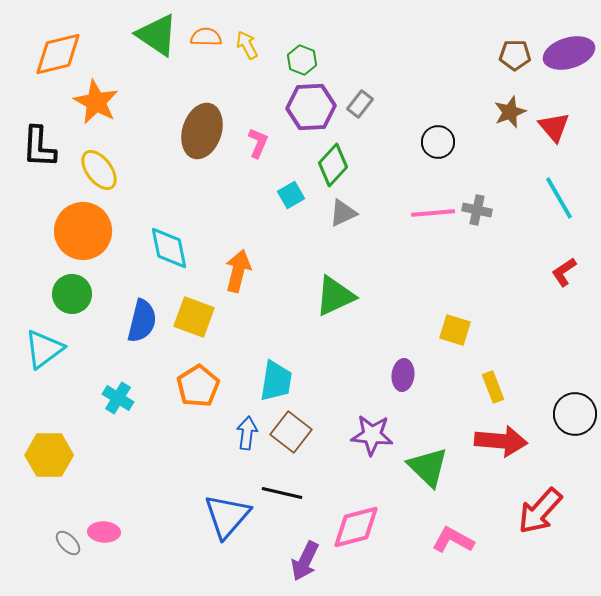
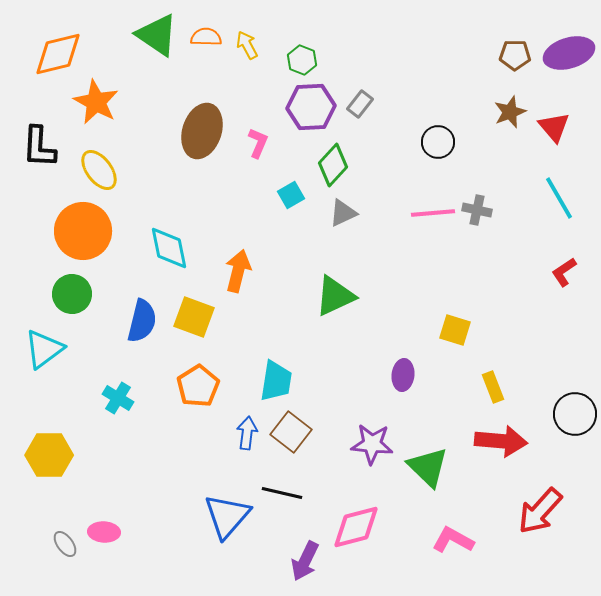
purple star at (372, 435): moved 9 px down
gray ellipse at (68, 543): moved 3 px left, 1 px down; rotated 8 degrees clockwise
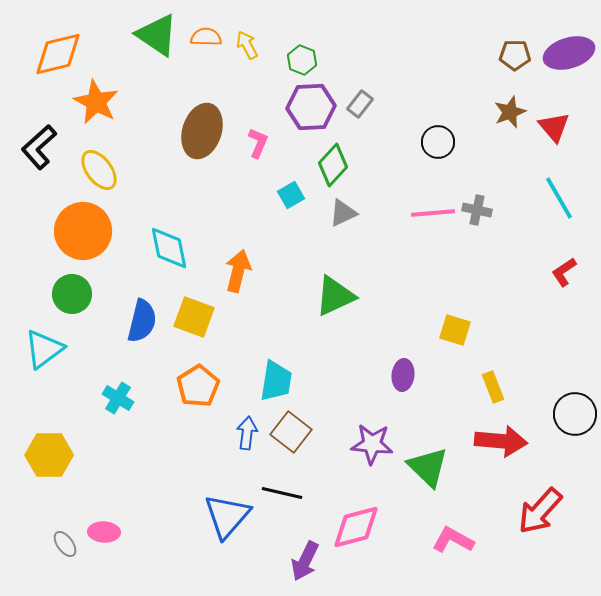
black L-shape at (39, 147): rotated 45 degrees clockwise
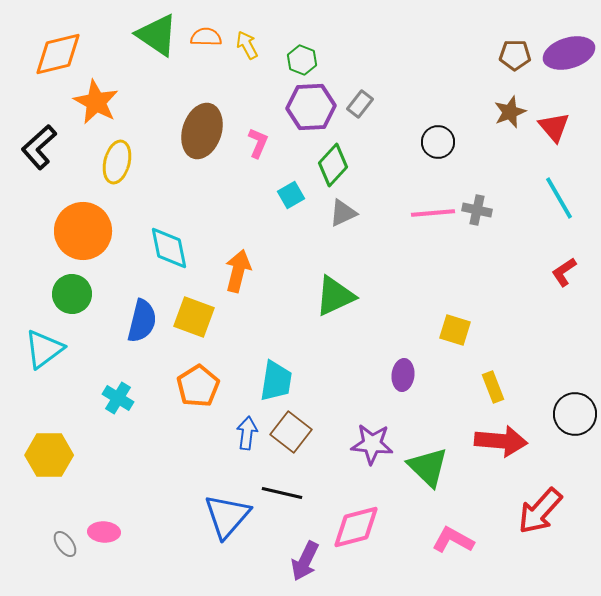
yellow ellipse at (99, 170): moved 18 px right, 8 px up; rotated 51 degrees clockwise
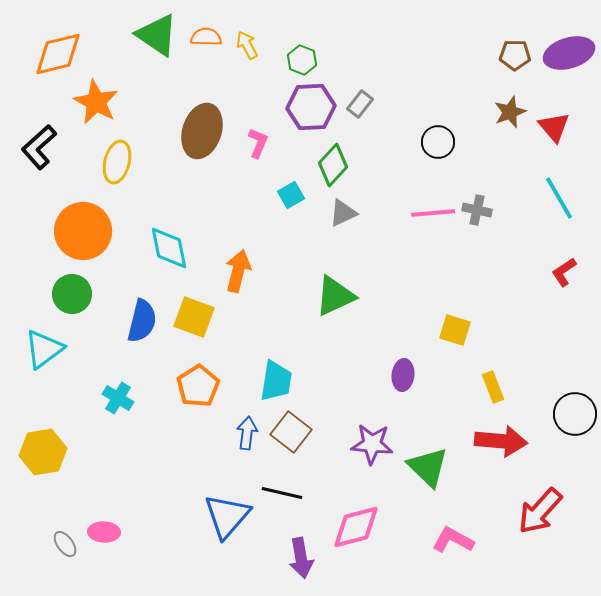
yellow hexagon at (49, 455): moved 6 px left, 3 px up; rotated 9 degrees counterclockwise
purple arrow at (305, 561): moved 4 px left, 3 px up; rotated 36 degrees counterclockwise
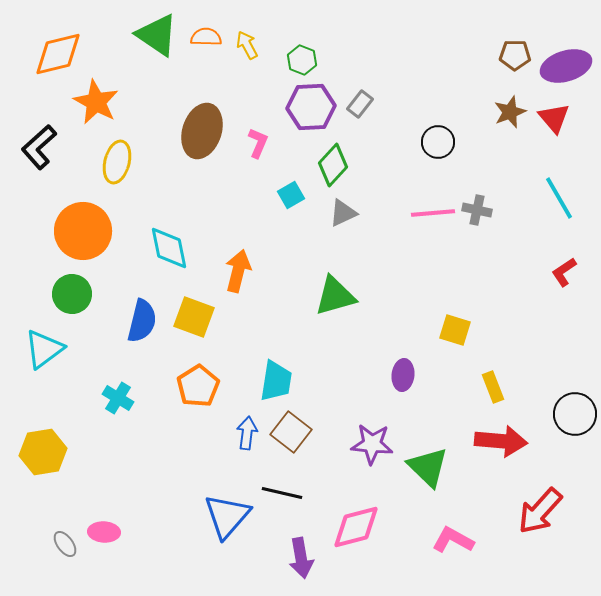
purple ellipse at (569, 53): moved 3 px left, 13 px down
red triangle at (554, 127): moved 9 px up
green triangle at (335, 296): rotated 9 degrees clockwise
